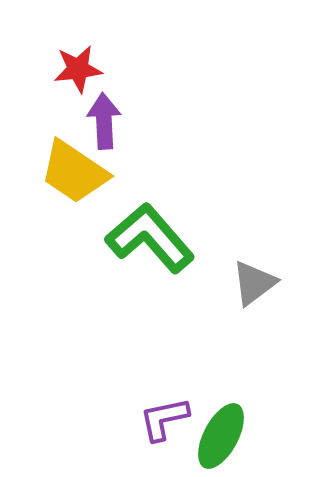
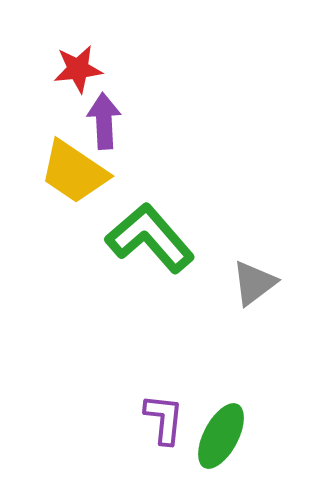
purple L-shape: rotated 108 degrees clockwise
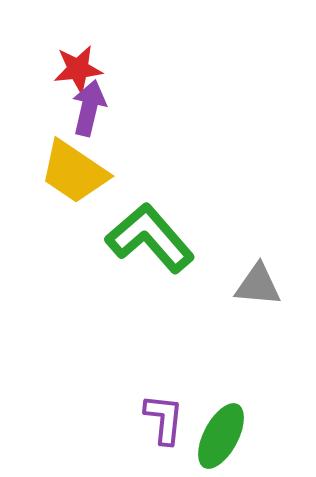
purple arrow: moved 15 px left, 13 px up; rotated 16 degrees clockwise
gray triangle: moved 4 px right, 2 px down; rotated 42 degrees clockwise
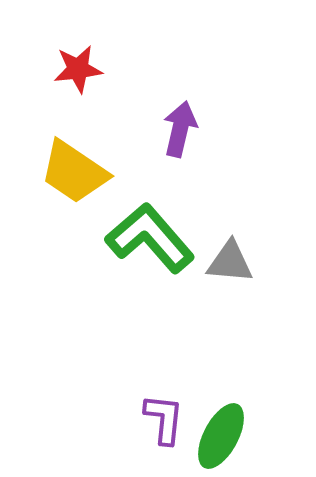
purple arrow: moved 91 px right, 21 px down
gray triangle: moved 28 px left, 23 px up
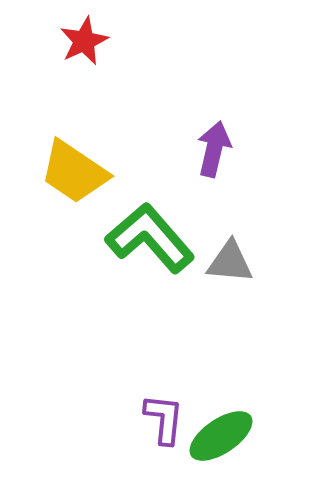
red star: moved 6 px right, 28 px up; rotated 18 degrees counterclockwise
purple arrow: moved 34 px right, 20 px down
green ellipse: rotated 28 degrees clockwise
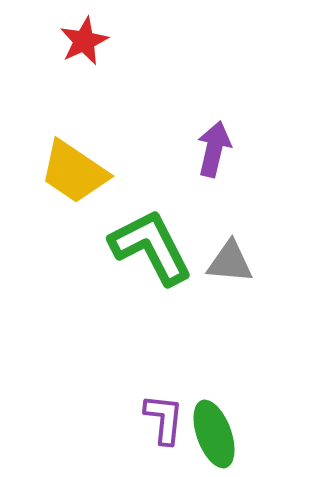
green L-shape: moved 1 px right, 9 px down; rotated 14 degrees clockwise
green ellipse: moved 7 px left, 2 px up; rotated 76 degrees counterclockwise
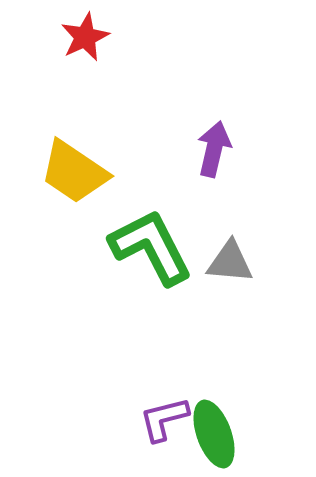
red star: moved 1 px right, 4 px up
purple L-shape: rotated 110 degrees counterclockwise
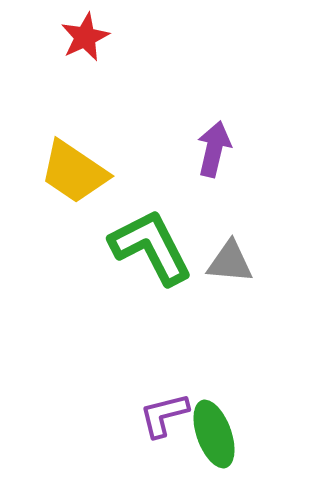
purple L-shape: moved 4 px up
